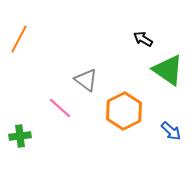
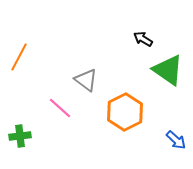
orange line: moved 18 px down
orange hexagon: moved 1 px right, 1 px down
blue arrow: moved 5 px right, 9 px down
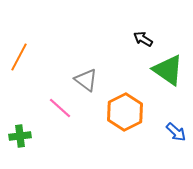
blue arrow: moved 8 px up
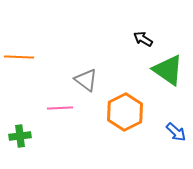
orange line: rotated 64 degrees clockwise
pink line: rotated 45 degrees counterclockwise
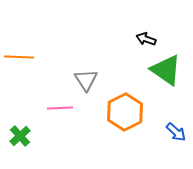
black arrow: moved 3 px right; rotated 12 degrees counterclockwise
green triangle: moved 2 px left
gray triangle: rotated 20 degrees clockwise
green cross: rotated 35 degrees counterclockwise
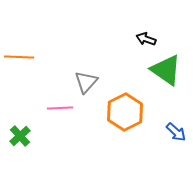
gray triangle: moved 2 px down; rotated 15 degrees clockwise
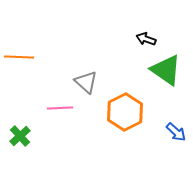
gray triangle: rotated 30 degrees counterclockwise
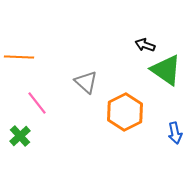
black arrow: moved 1 px left, 6 px down
pink line: moved 23 px left, 5 px up; rotated 55 degrees clockwise
blue arrow: moved 1 px left, 1 px down; rotated 35 degrees clockwise
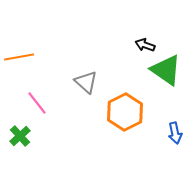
orange line: rotated 12 degrees counterclockwise
